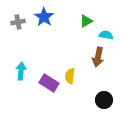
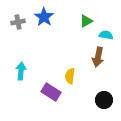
purple rectangle: moved 2 px right, 9 px down
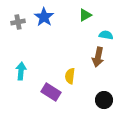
green triangle: moved 1 px left, 6 px up
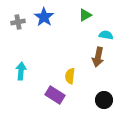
purple rectangle: moved 4 px right, 3 px down
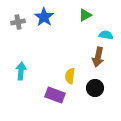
purple rectangle: rotated 12 degrees counterclockwise
black circle: moved 9 px left, 12 px up
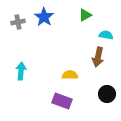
yellow semicircle: moved 1 px up; rotated 84 degrees clockwise
black circle: moved 12 px right, 6 px down
purple rectangle: moved 7 px right, 6 px down
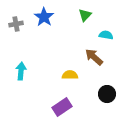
green triangle: rotated 16 degrees counterclockwise
gray cross: moved 2 px left, 2 px down
brown arrow: moved 4 px left; rotated 120 degrees clockwise
purple rectangle: moved 6 px down; rotated 54 degrees counterclockwise
